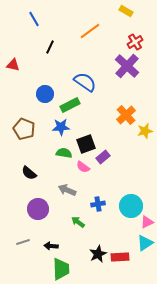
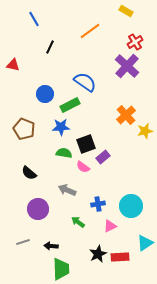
pink triangle: moved 37 px left, 4 px down
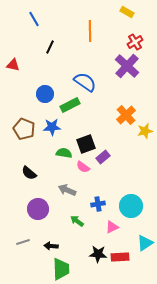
yellow rectangle: moved 1 px right, 1 px down
orange line: rotated 55 degrees counterclockwise
blue star: moved 9 px left
green arrow: moved 1 px left, 1 px up
pink triangle: moved 2 px right, 1 px down
black star: rotated 30 degrees clockwise
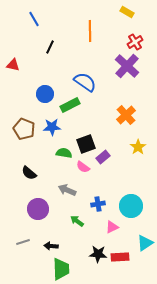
yellow star: moved 7 px left, 16 px down; rotated 21 degrees counterclockwise
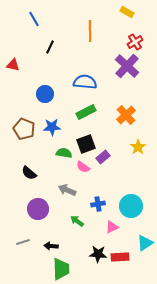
blue semicircle: rotated 30 degrees counterclockwise
green rectangle: moved 16 px right, 7 px down
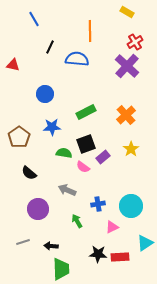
blue semicircle: moved 8 px left, 23 px up
brown pentagon: moved 5 px left, 8 px down; rotated 15 degrees clockwise
yellow star: moved 7 px left, 2 px down
green arrow: rotated 24 degrees clockwise
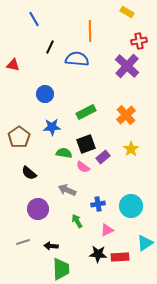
red cross: moved 4 px right, 1 px up; rotated 21 degrees clockwise
pink triangle: moved 5 px left, 3 px down
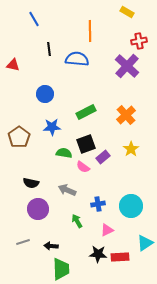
black line: moved 1 px left, 2 px down; rotated 32 degrees counterclockwise
black semicircle: moved 2 px right, 10 px down; rotated 28 degrees counterclockwise
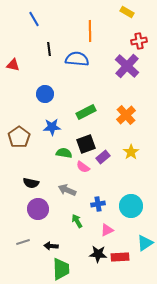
yellow star: moved 3 px down
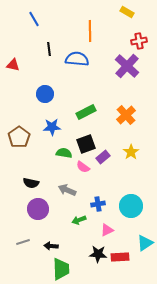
green arrow: moved 2 px right, 1 px up; rotated 80 degrees counterclockwise
